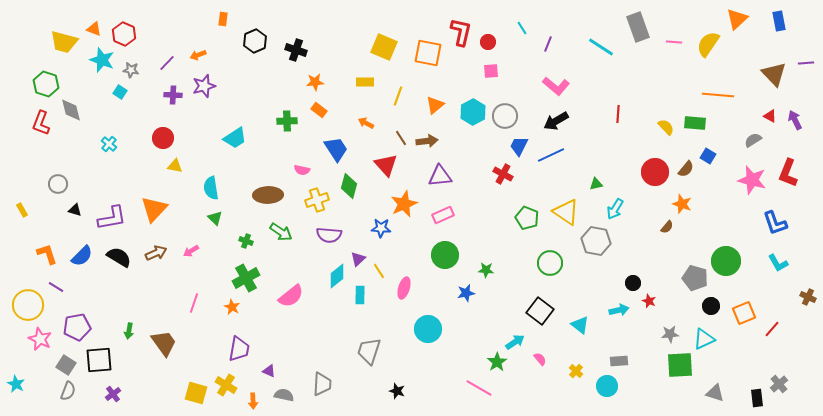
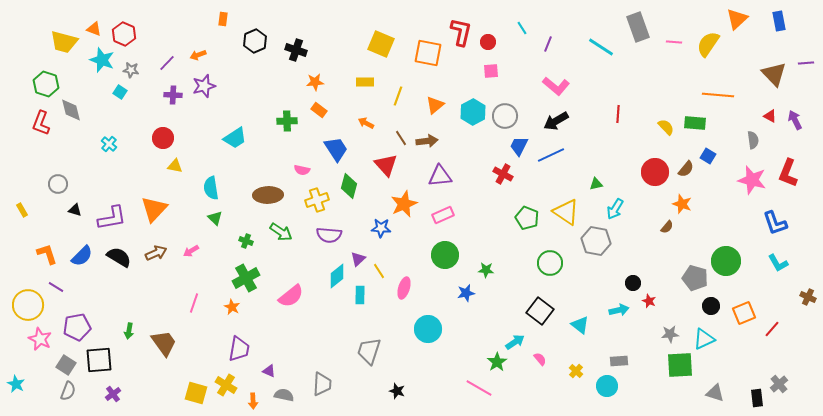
yellow square at (384, 47): moved 3 px left, 3 px up
gray semicircle at (753, 140): rotated 114 degrees clockwise
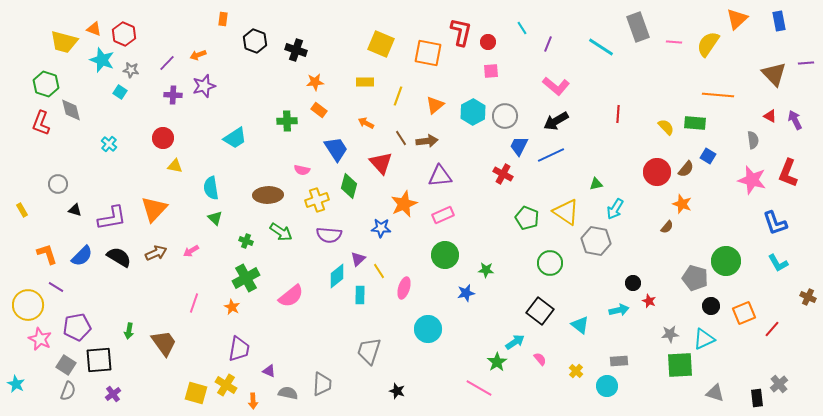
black hexagon at (255, 41): rotated 15 degrees counterclockwise
red triangle at (386, 165): moved 5 px left, 2 px up
red circle at (655, 172): moved 2 px right
gray semicircle at (284, 395): moved 4 px right, 2 px up
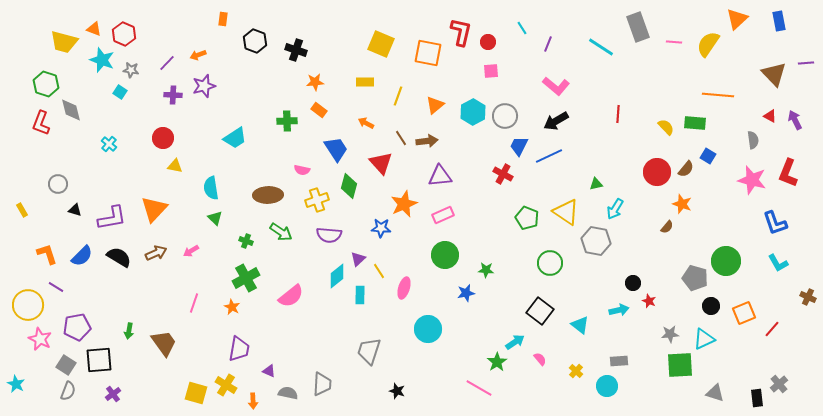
blue line at (551, 155): moved 2 px left, 1 px down
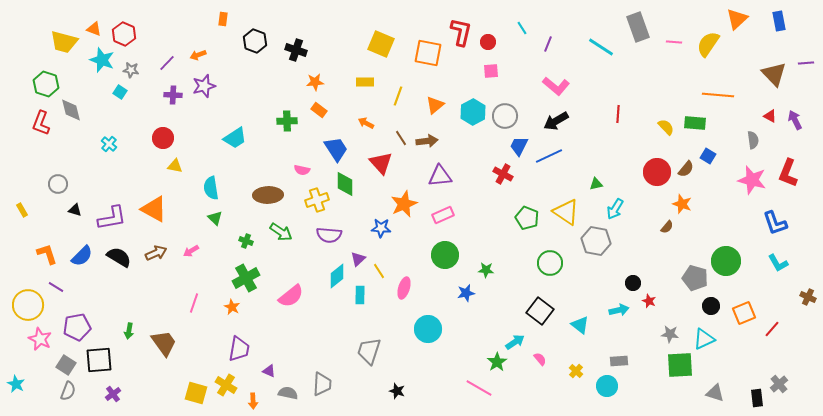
green diamond at (349, 186): moved 4 px left, 2 px up; rotated 15 degrees counterclockwise
orange triangle at (154, 209): rotated 44 degrees counterclockwise
gray star at (670, 334): rotated 12 degrees clockwise
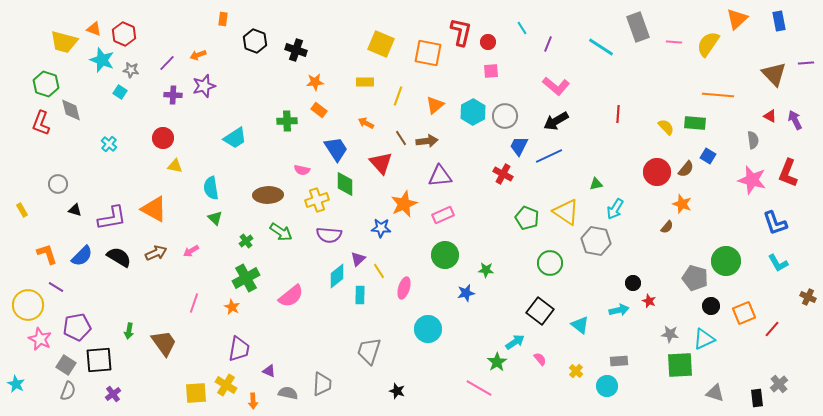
green cross at (246, 241): rotated 32 degrees clockwise
yellow square at (196, 393): rotated 20 degrees counterclockwise
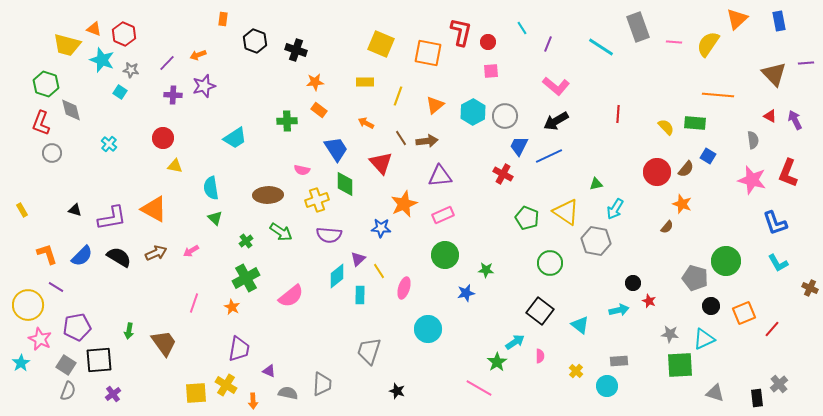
yellow trapezoid at (64, 42): moved 3 px right, 3 px down
gray circle at (58, 184): moved 6 px left, 31 px up
brown cross at (808, 297): moved 2 px right, 9 px up
pink semicircle at (540, 359): moved 3 px up; rotated 40 degrees clockwise
cyan star at (16, 384): moved 5 px right, 21 px up; rotated 12 degrees clockwise
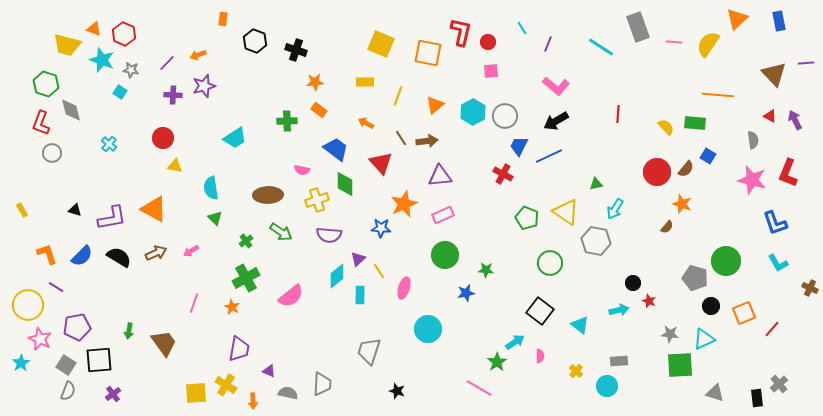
blue trapezoid at (336, 149): rotated 20 degrees counterclockwise
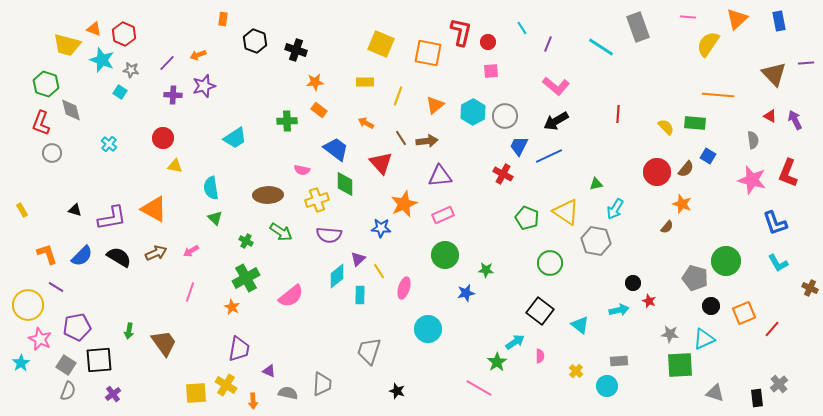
pink line at (674, 42): moved 14 px right, 25 px up
green cross at (246, 241): rotated 24 degrees counterclockwise
pink line at (194, 303): moved 4 px left, 11 px up
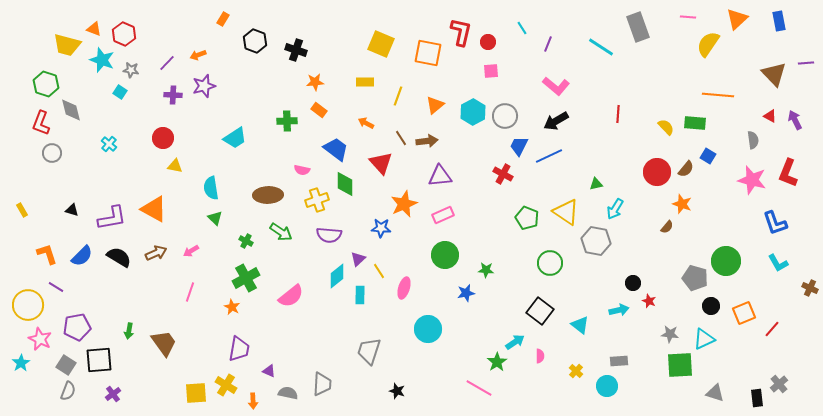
orange rectangle at (223, 19): rotated 24 degrees clockwise
black triangle at (75, 210): moved 3 px left
